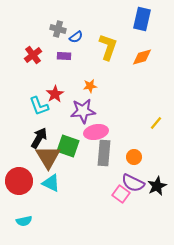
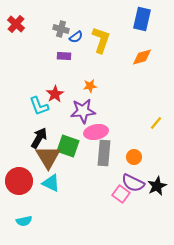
gray cross: moved 3 px right
yellow L-shape: moved 7 px left, 7 px up
red cross: moved 17 px left, 31 px up; rotated 12 degrees counterclockwise
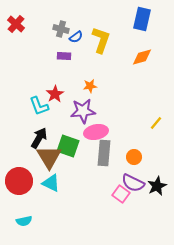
brown triangle: moved 1 px right
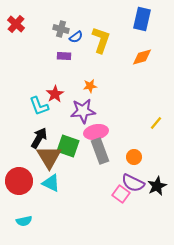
gray rectangle: moved 4 px left, 2 px up; rotated 25 degrees counterclockwise
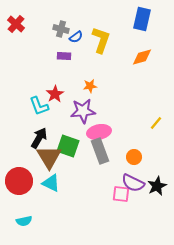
pink ellipse: moved 3 px right
pink square: rotated 30 degrees counterclockwise
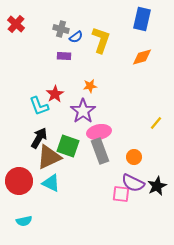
purple star: rotated 30 degrees counterclockwise
brown triangle: rotated 36 degrees clockwise
